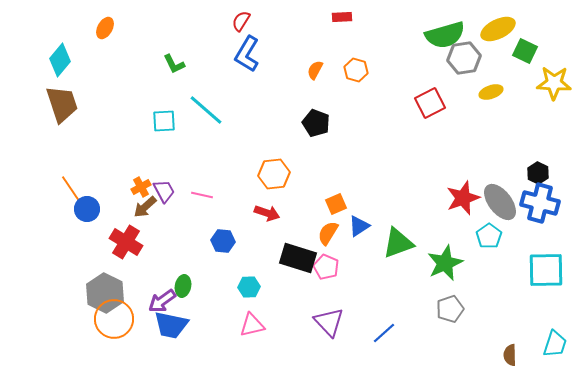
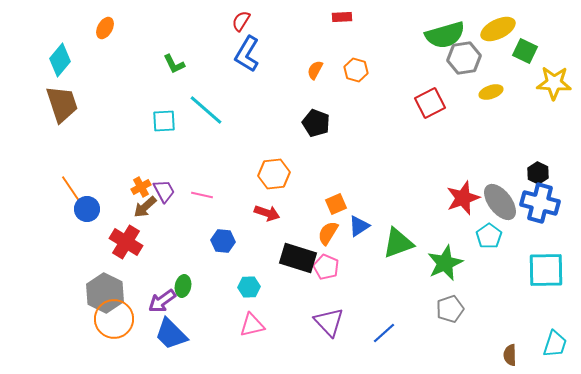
blue trapezoid at (171, 325): moved 9 px down; rotated 33 degrees clockwise
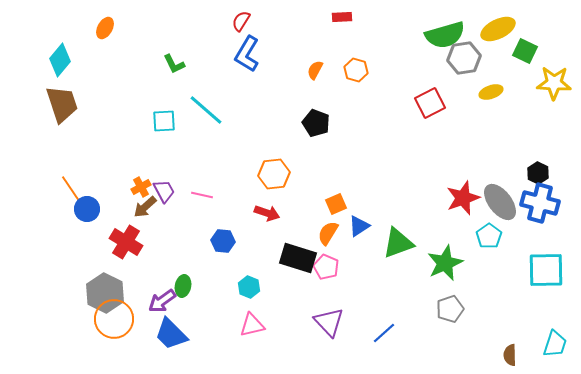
cyan hexagon at (249, 287): rotated 25 degrees clockwise
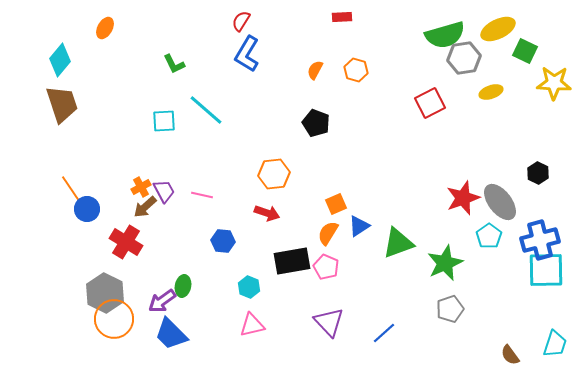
blue cross at (540, 203): moved 37 px down; rotated 30 degrees counterclockwise
black rectangle at (298, 258): moved 6 px left, 3 px down; rotated 27 degrees counterclockwise
brown semicircle at (510, 355): rotated 35 degrees counterclockwise
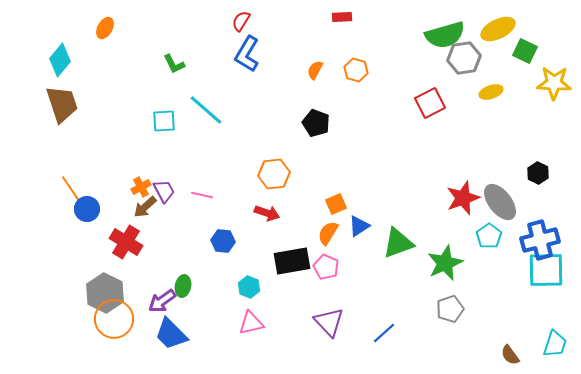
pink triangle at (252, 325): moved 1 px left, 2 px up
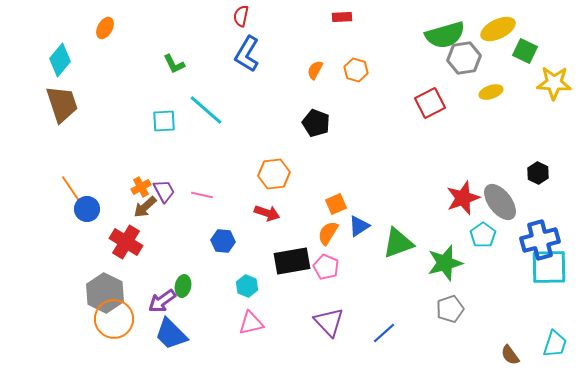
red semicircle at (241, 21): moved 5 px up; rotated 20 degrees counterclockwise
cyan pentagon at (489, 236): moved 6 px left, 1 px up
green star at (445, 263): rotated 9 degrees clockwise
cyan square at (546, 270): moved 3 px right, 3 px up
cyan hexagon at (249, 287): moved 2 px left, 1 px up
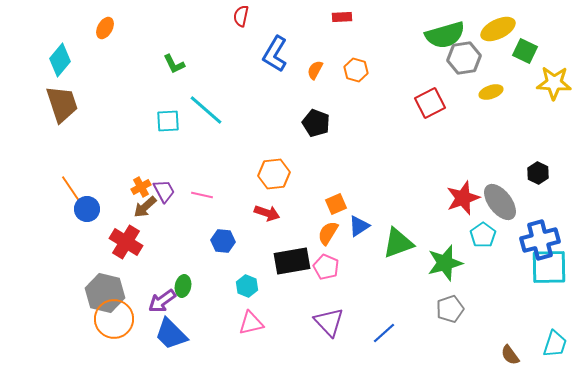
blue L-shape at (247, 54): moved 28 px right
cyan square at (164, 121): moved 4 px right
gray hexagon at (105, 293): rotated 12 degrees counterclockwise
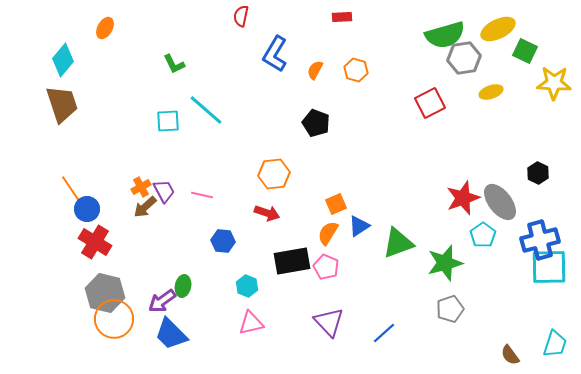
cyan diamond at (60, 60): moved 3 px right
red cross at (126, 242): moved 31 px left
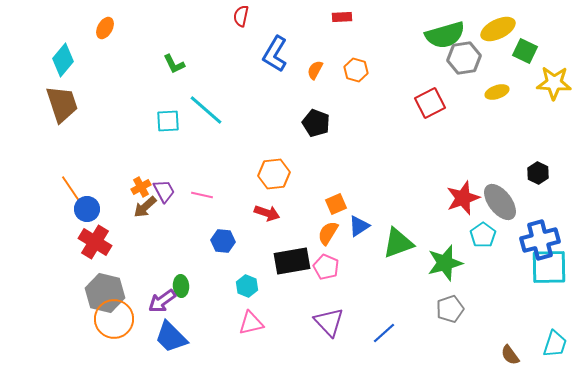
yellow ellipse at (491, 92): moved 6 px right
green ellipse at (183, 286): moved 2 px left; rotated 15 degrees counterclockwise
blue trapezoid at (171, 334): moved 3 px down
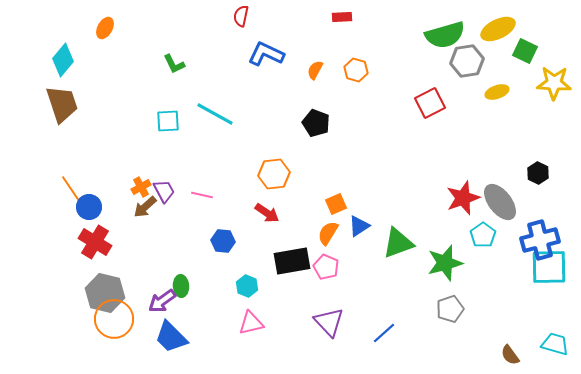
blue L-shape at (275, 54): moved 9 px left; rotated 84 degrees clockwise
gray hexagon at (464, 58): moved 3 px right, 3 px down
cyan line at (206, 110): moved 9 px right, 4 px down; rotated 12 degrees counterclockwise
blue circle at (87, 209): moved 2 px right, 2 px up
red arrow at (267, 213): rotated 15 degrees clockwise
cyan trapezoid at (555, 344): rotated 92 degrees counterclockwise
